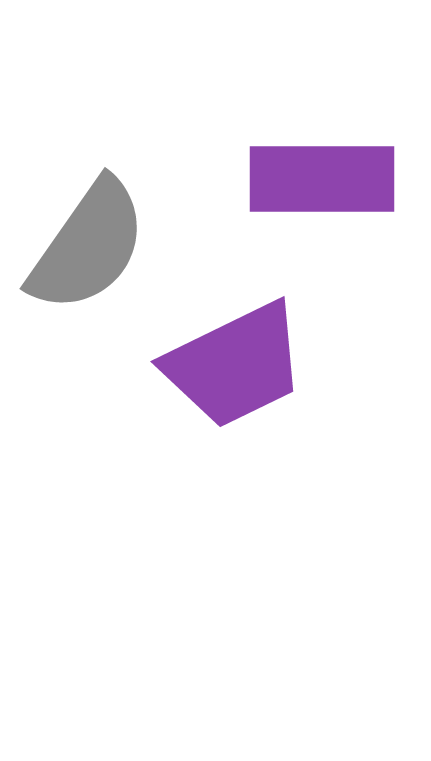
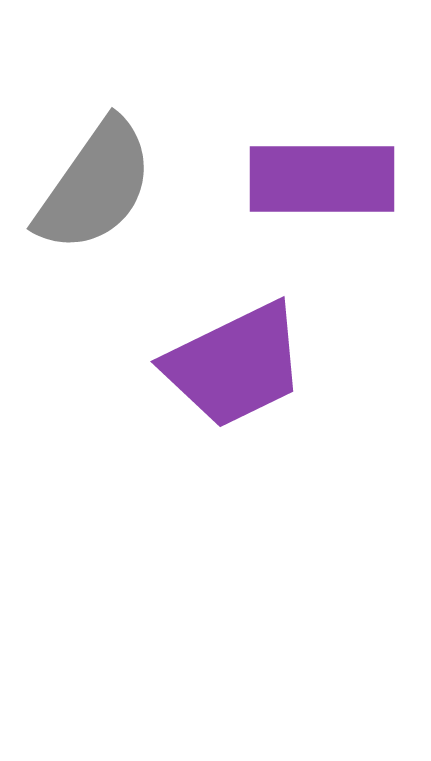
gray semicircle: moved 7 px right, 60 px up
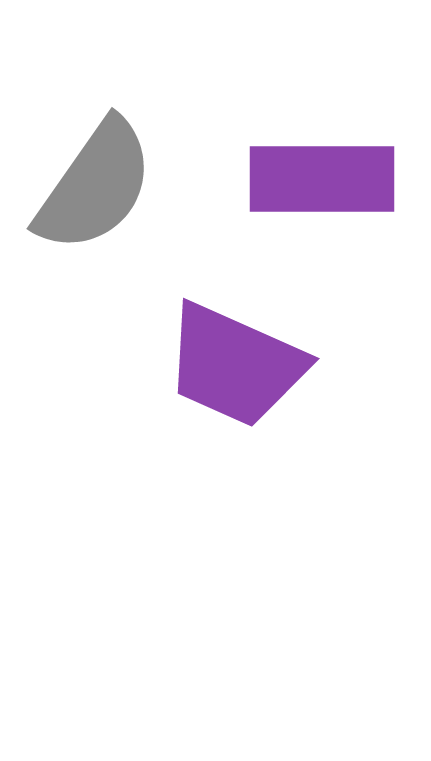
purple trapezoid: rotated 50 degrees clockwise
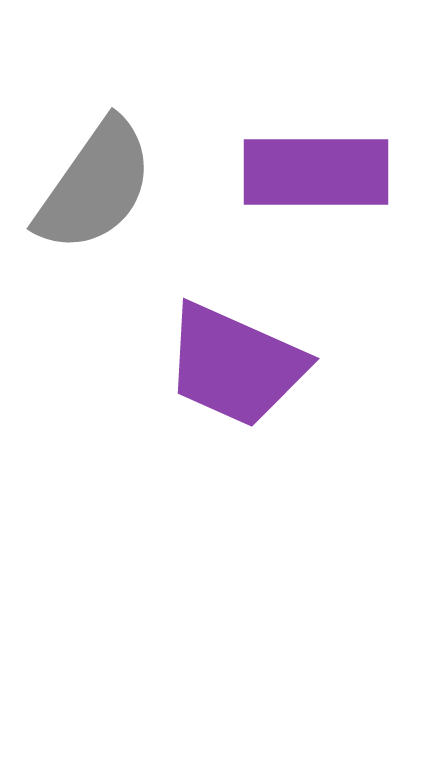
purple rectangle: moved 6 px left, 7 px up
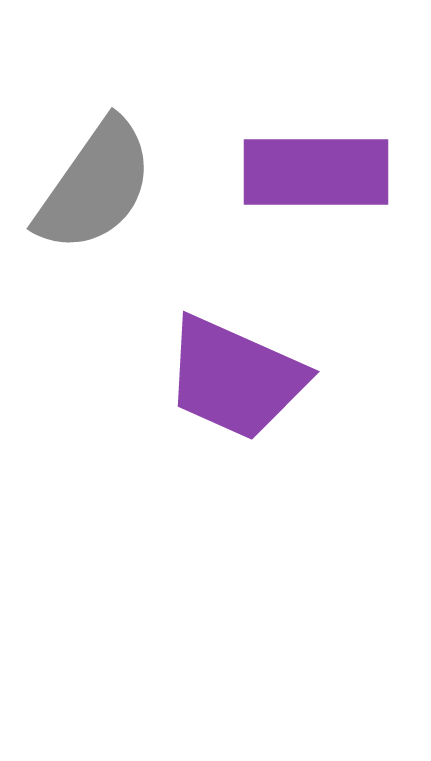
purple trapezoid: moved 13 px down
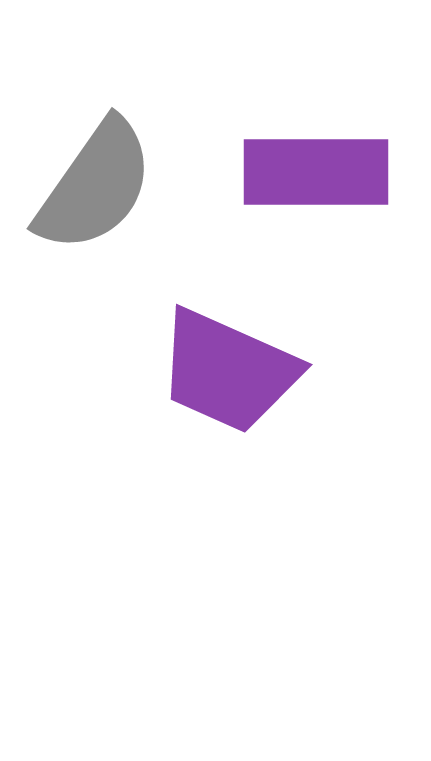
purple trapezoid: moved 7 px left, 7 px up
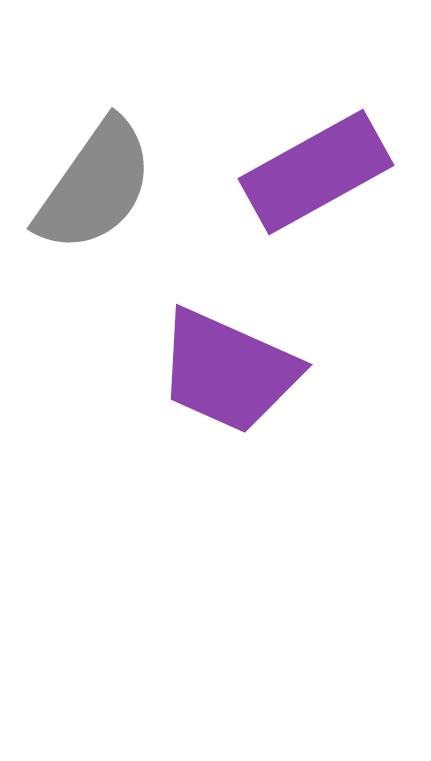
purple rectangle: rotated 29 degrees counterclockwise
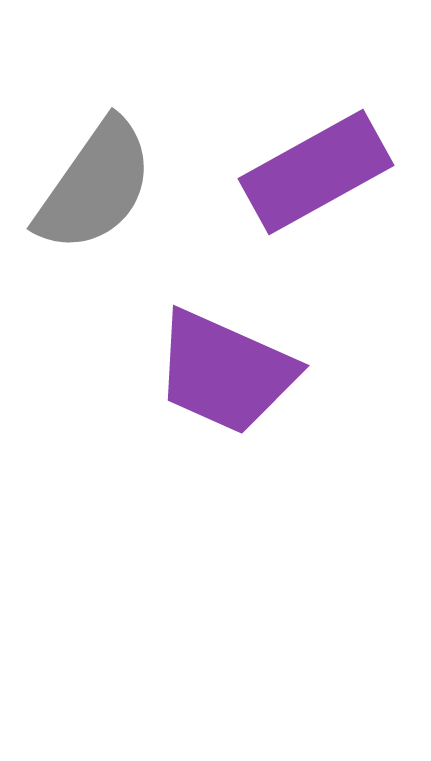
purple trapezoid: moved 3 px left, 1 px down
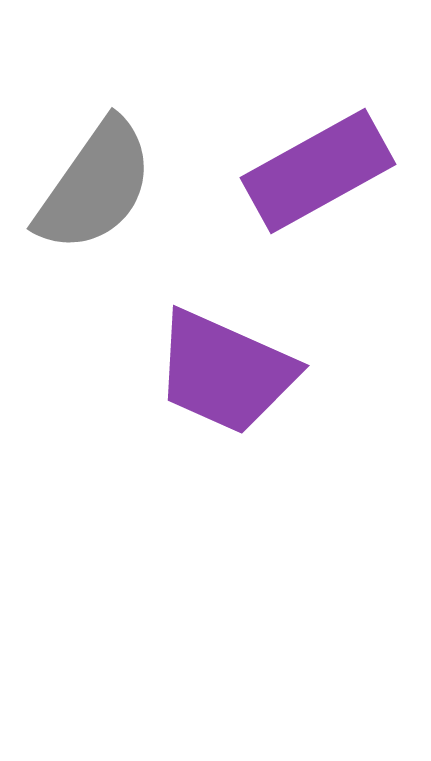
purple rectangle: moved 2 px right, 1 px up
